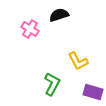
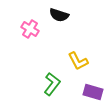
black semicircle: rotated 144 degrees counterclockwise
green L-shape: rotated 10 degrees clockwise
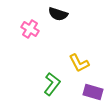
black semicircle: moved 1 px left, 1 px up
yellow L-shape: moved 1 px right, 2 px down
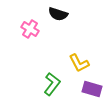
purple rectangle: moved 1 px left, 3 px up
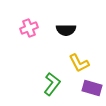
black semicircle: moved 8 px right, 16 px down; rotated 18 degrees counterclockwise
pink cross: moved 1 px left, 1 px up; rotated 36 degrees clockwise
purple rectangle: moved 1 px up
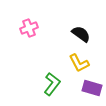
black semicircle: moved 15 px right, 4 px down; rotated 144 degrees counterclockwise
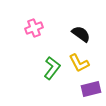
pink cross: moved 5 px right
green L-shape: moved 16 px up
purple rectangle: moved 1 px left, 1 px down; rotated 30 degrees counterclockwise
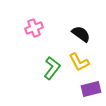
yellow L-shape: moved 1 px up
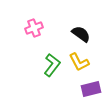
green L-shape: moved 3 px up
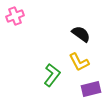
pink cross: moved 19 px left, 12 px up
green L-shape: moved 10 px down
